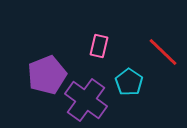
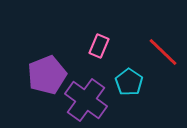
pink rectangle: rotated 10 degrees clockwise
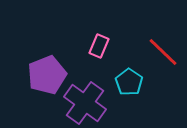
purple cross: moved 1 px left, 3 px down
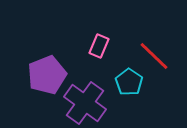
red line: moved 9 px left, 4 px down
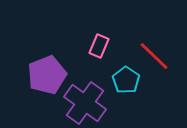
cyan pentagon: moved 3 px left, 2 px up
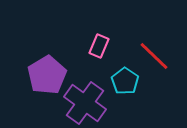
purple pentagon: rotated 9 degrees counterclockwise
cyan pentagon: moved 1 px left, 1 px down
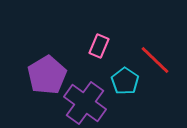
red line: moved 1 px right, 4 px down
